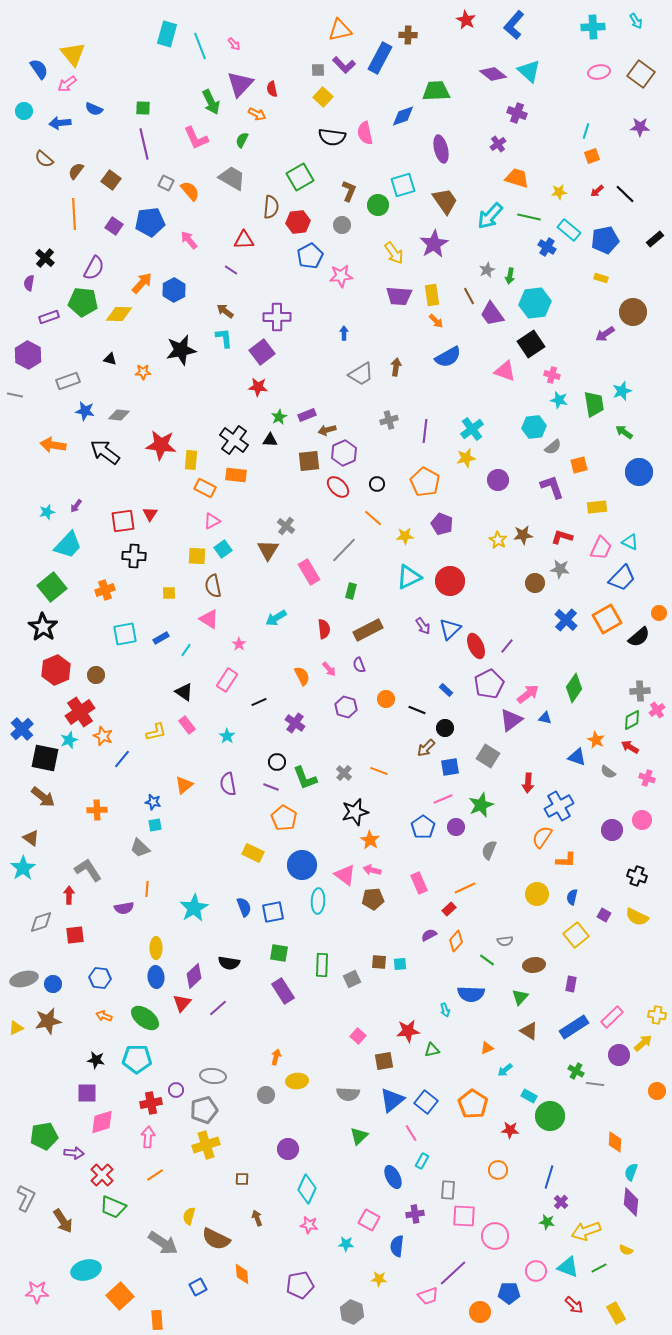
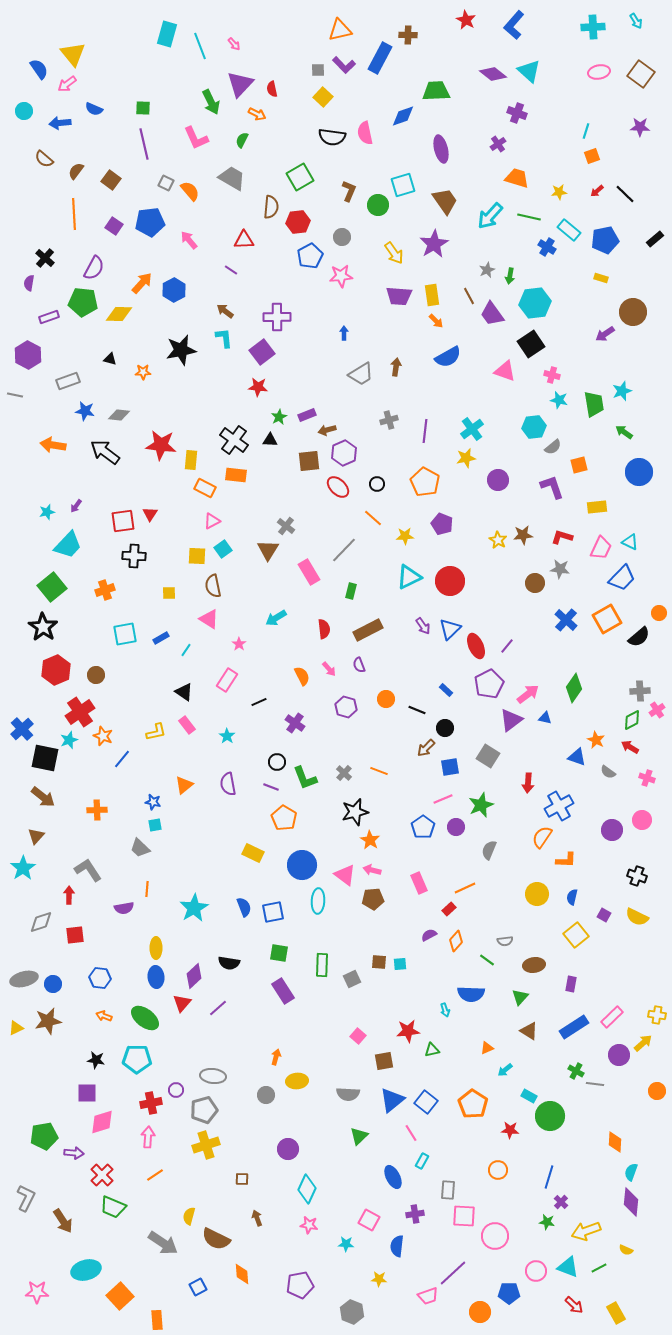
gray circle at (342, 225): moved 12 px down
brown triangle at (31, 838): moved 5 px right, 2 px up; rotated 36 degrees clockwise
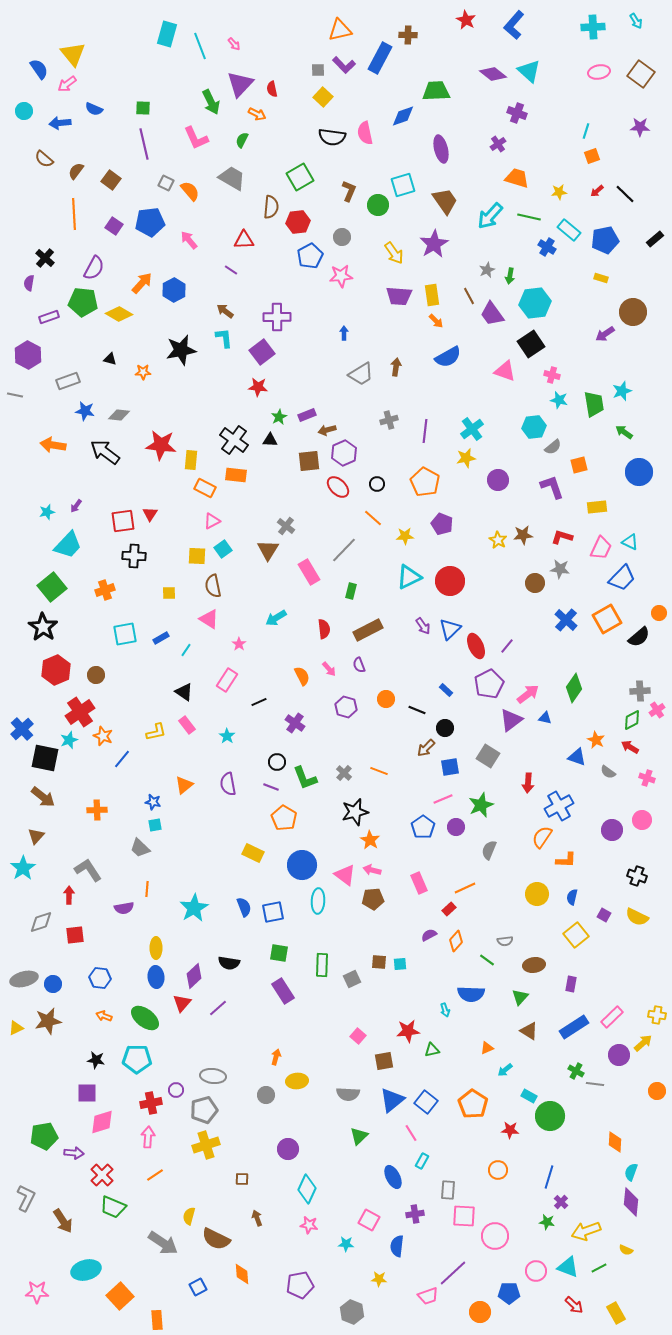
yellow diamond at (119, 314): rotated 28 degrees clockwise
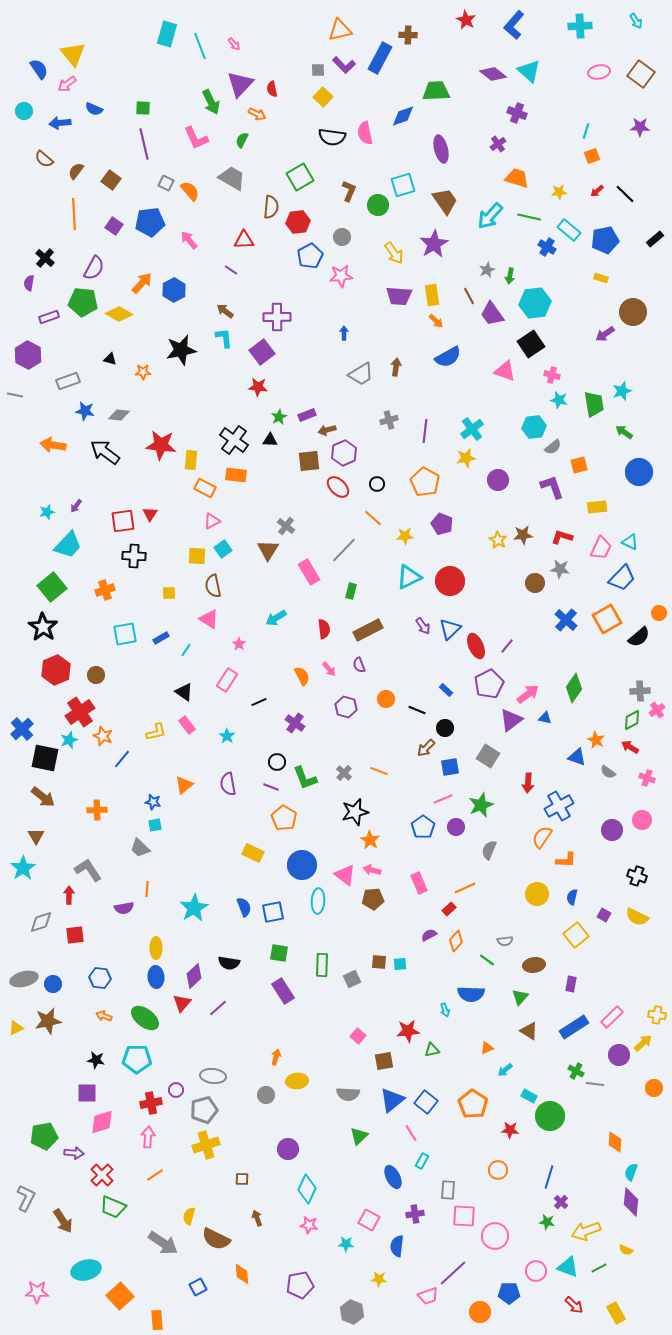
cyan cross at (593, 27): moved 13 px left, 1 px up
brown triangle at (36, 836): rotated 12 degrees counterclockwise
orange circle at (657, 1091): moved 3 px left, 3 px up
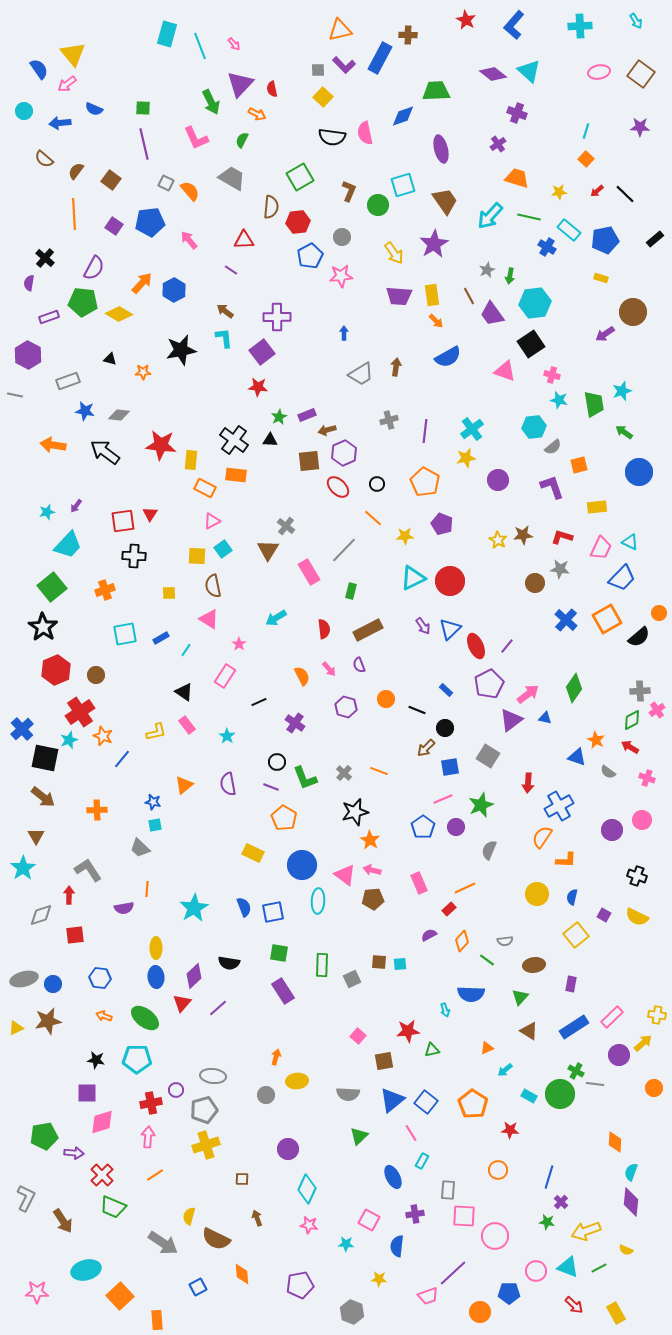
orange square at (592, 156): moved 6 px left, 3 px down; rotated 28 degrees counterclockwise
cyan triangle at (409, 577): moved 4 px right, 1 px down
pink rectangle at (227, 680): moved 2 px left, 4 px up
gray diamond at (41, 922): moved 7 px up
orange diamond at (456, 941): moved 6 px right
green circle at (550, 1116): moved 10 px right, 22 px up
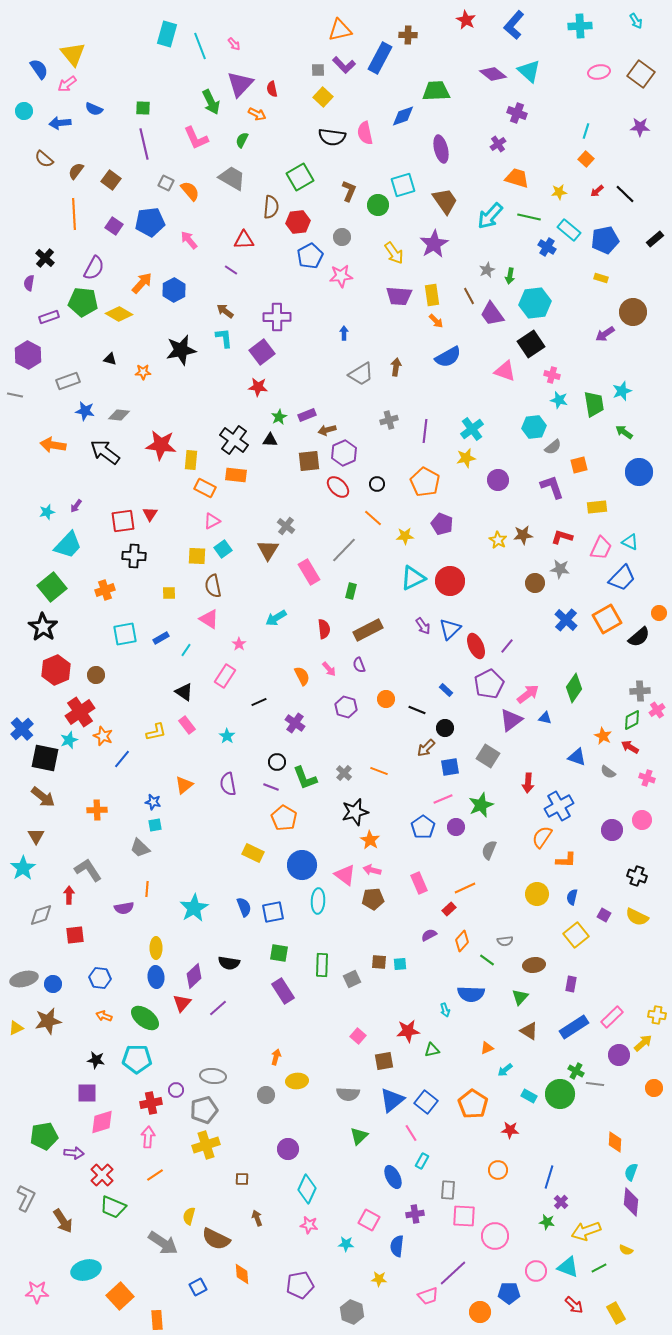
orange star at (596, 740): moved 7 px right, 4 px up
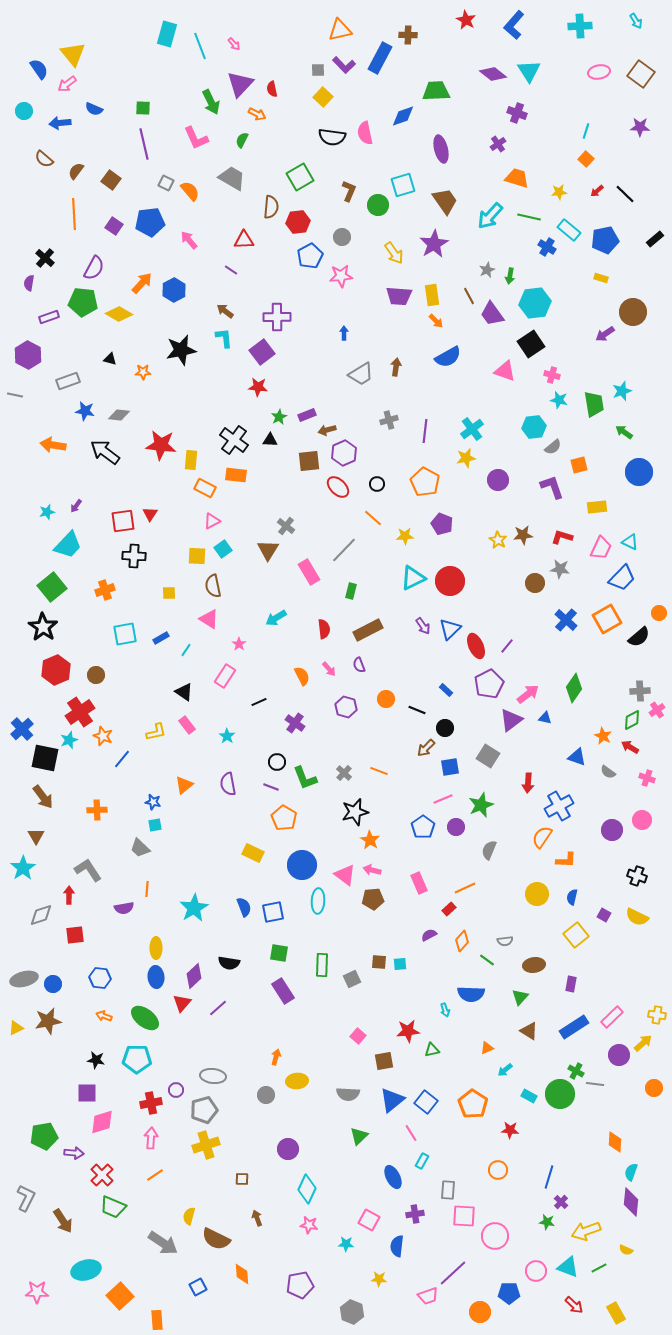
cyan triangle at (529, 71): rotated 15 degrees clockwise
brown arrow at (43, 797): rotated 15 degrees clockwise
pink arrow at (148, 1137): moved 3 px right, 1 px down
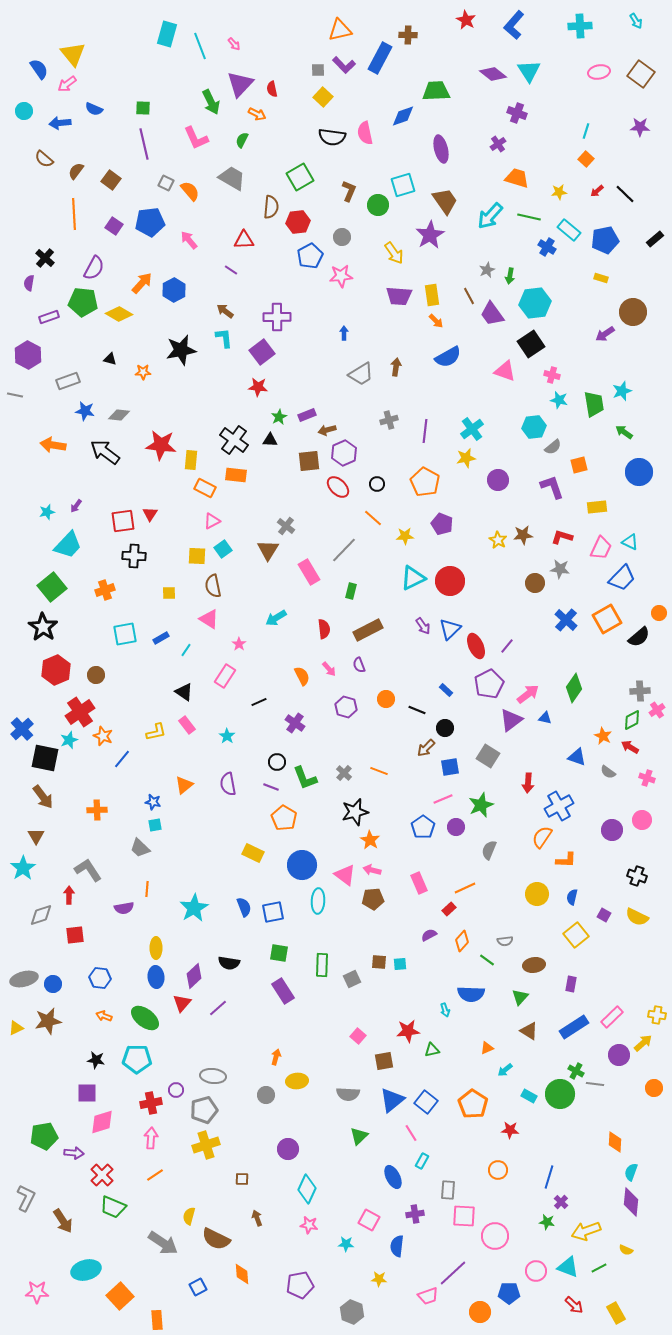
purple star at (434, 244): moved 4 px left, 9 px up
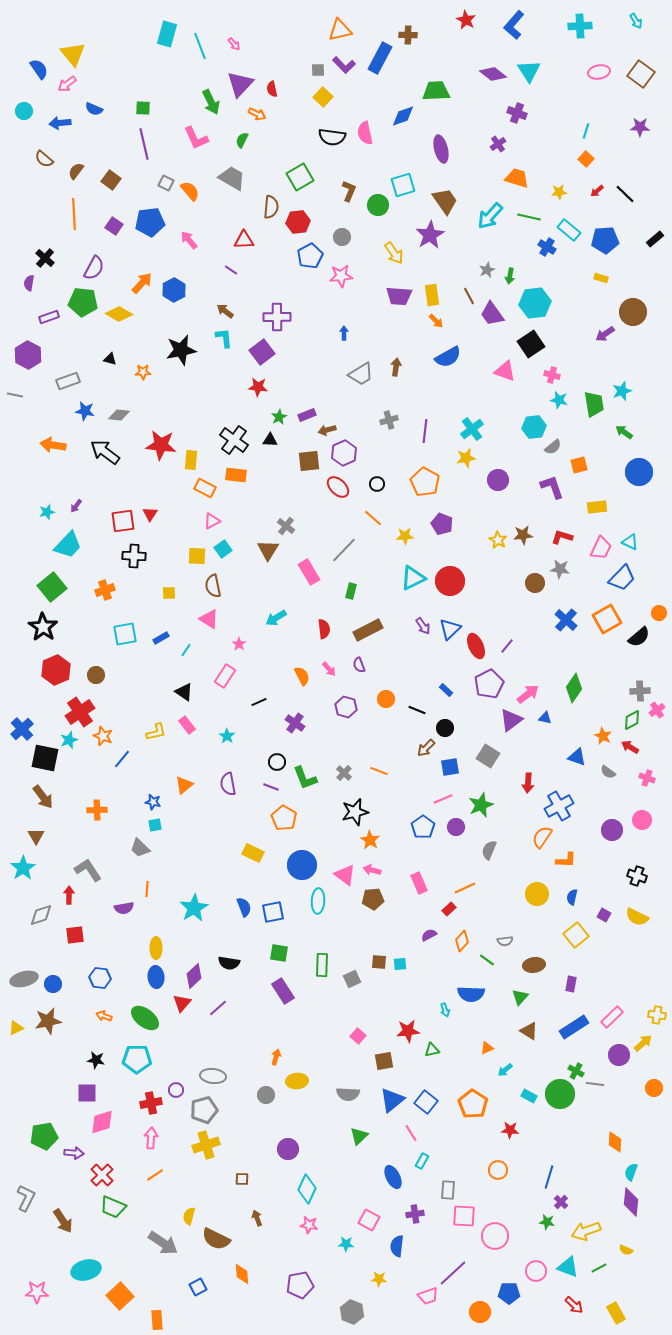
blue pentagon at (605, 240): rotated 8 degrees clockwise
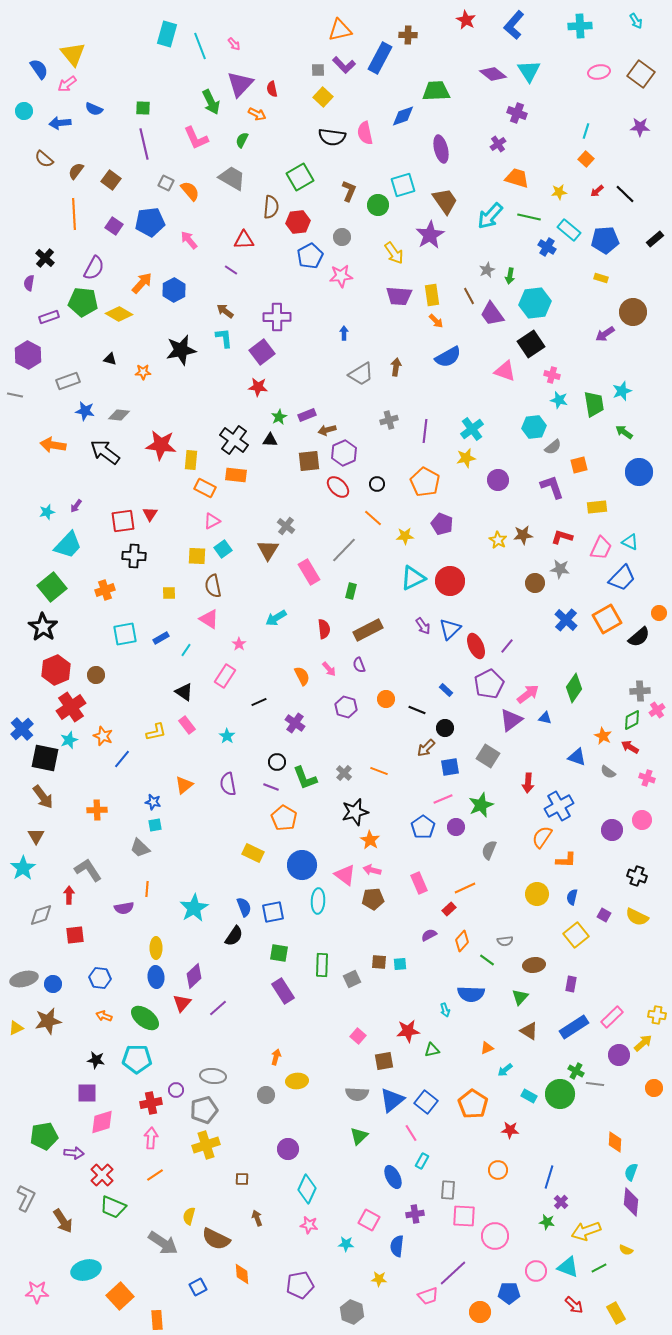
red cross at (80, 712): moved 9 px left, 5 px up
black semicircle at (229, 963): moved 5 px right, 27 px up; rotated 65 degrees counterclockwise
gray semicircle at (348, 1094): moved 9 px right
